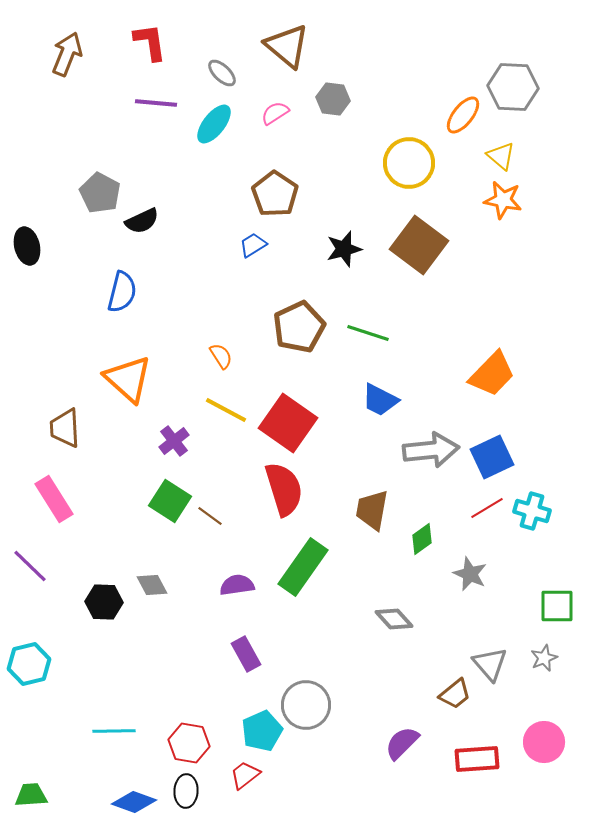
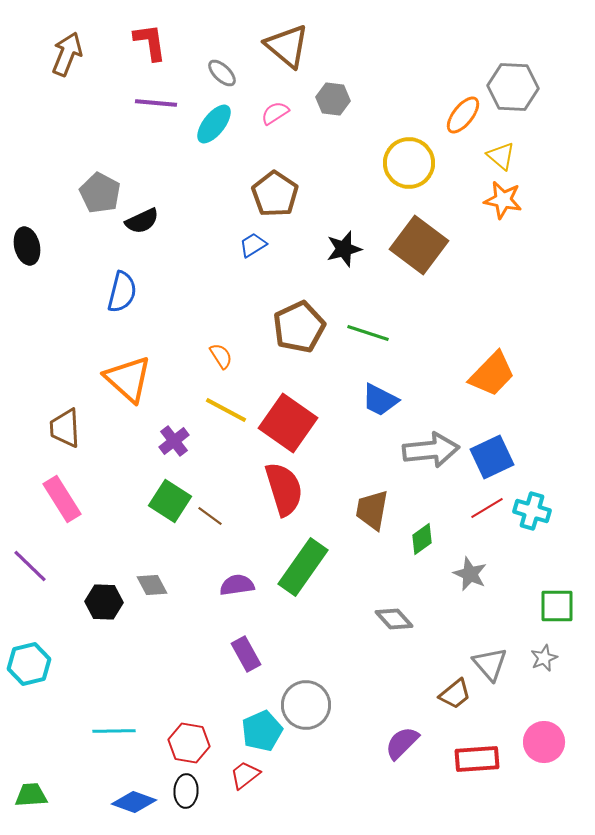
pink rectangle at (54, 499): moved 8 px right
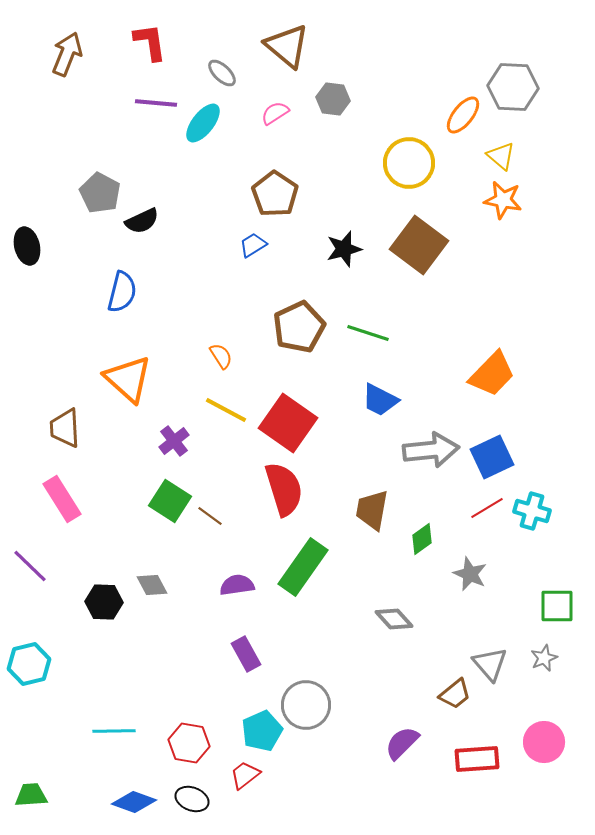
cyan ellipse at (214, 124): moved 11 px left, 1 px up
black ellipse at (186, 791): moved 6 px right, 8 px down; rotated 72 degrees counterclockwise
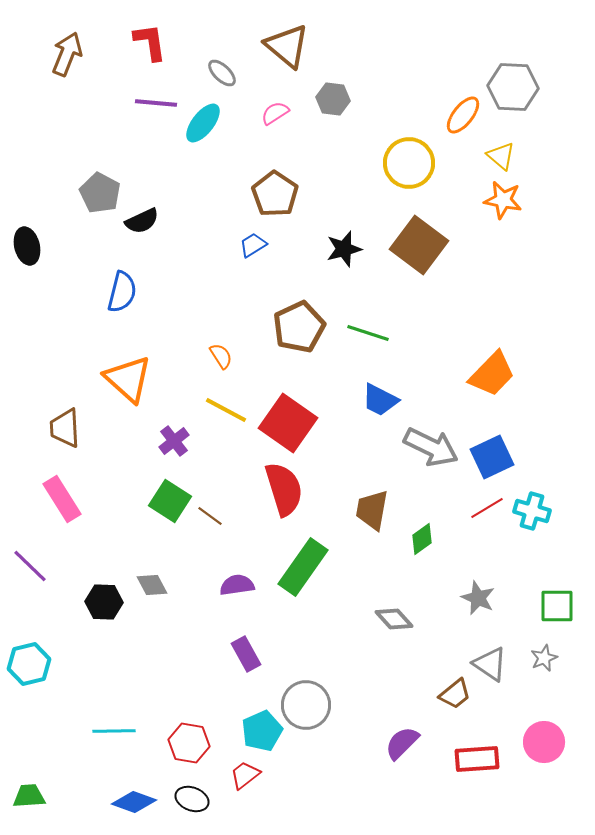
gray arrow at (431, 450): moved 3 px up; rotated 32 degrees clockwise
gray star at (470, 574): moved 8 px right, 24 px down
gray triangle at (490, 664): rotated 15 degrees counterclockwise
green trapezoid at (31, 795): moved 2 px left, 1 px down
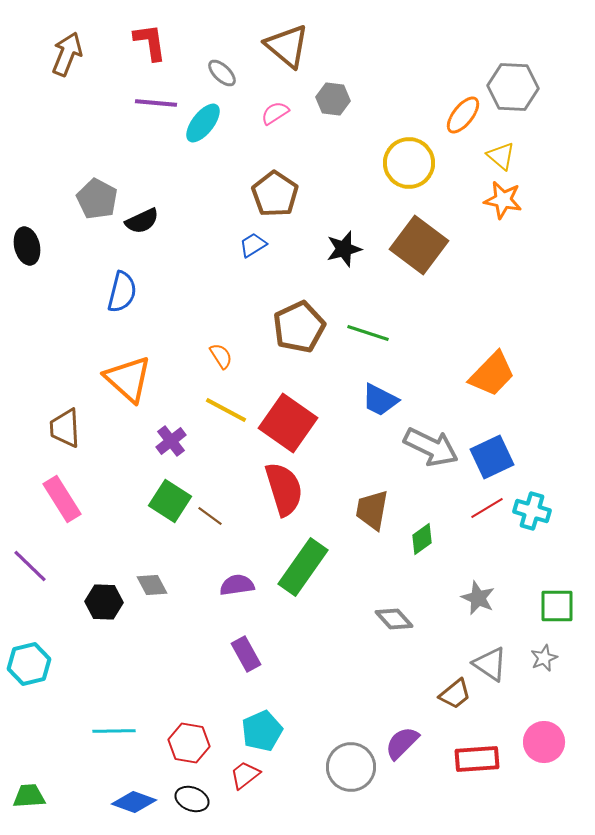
gray pentagon at (100, 193): moved 3 px left, 6 px down
purple cross at (174, 441): moved 3 px left
gray circle at (306, 705): moved 45 px right, 62 px down
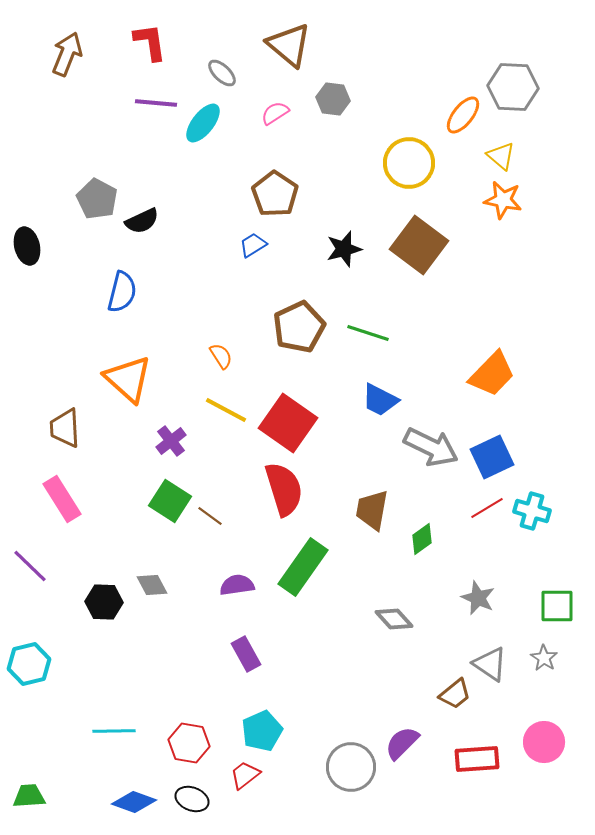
brown triangle at (287, 46): moved 2 px right, 1 px up
gray star at (544, 658): rotated 16 degrees counterclockwise
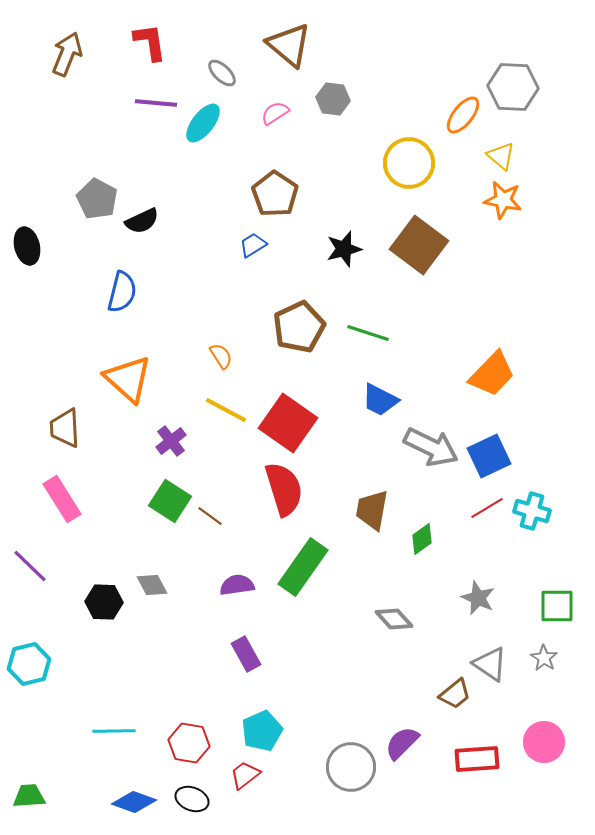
blue square at (492, 457): moved 3 px left, 1 px up
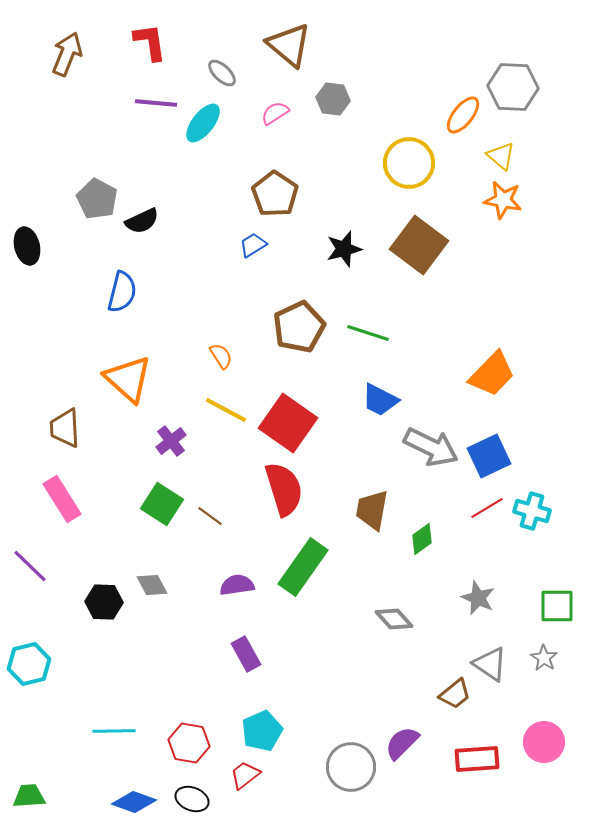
green square at (170, 501): moved 8 px left, 3 px down
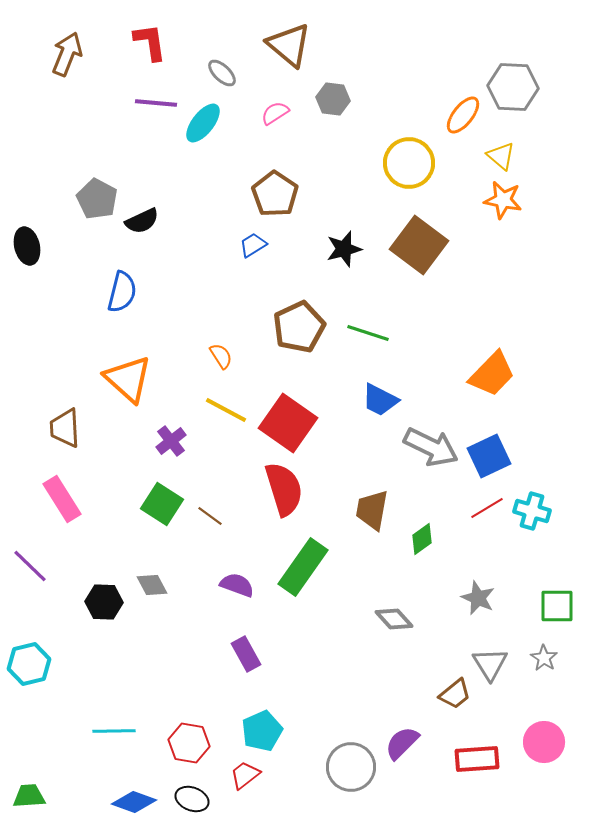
purple semicircle at (237, 585): rotated 28 degrees clockwise
gray triangle at (490, 664): rotated 24 degrees clockwise
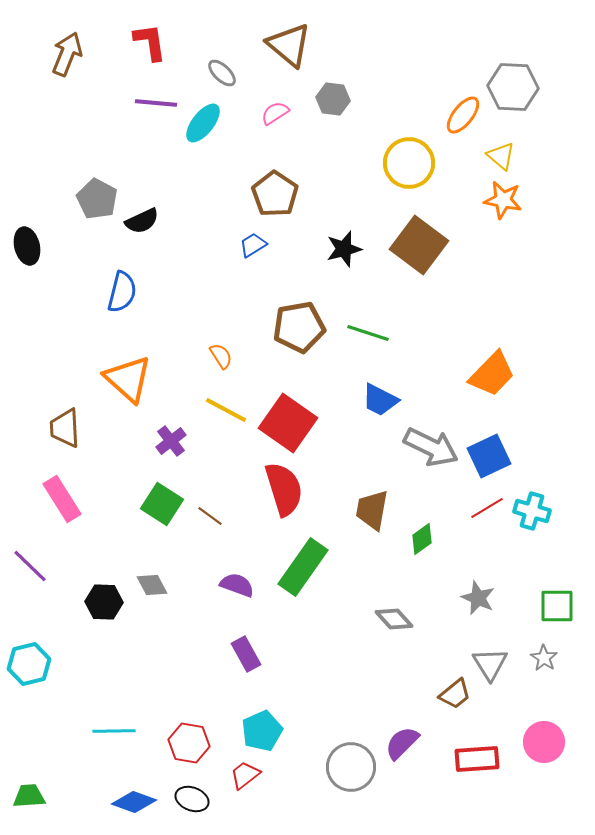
brown pentagon at (299, 327): rotated 15 degrees clockwise
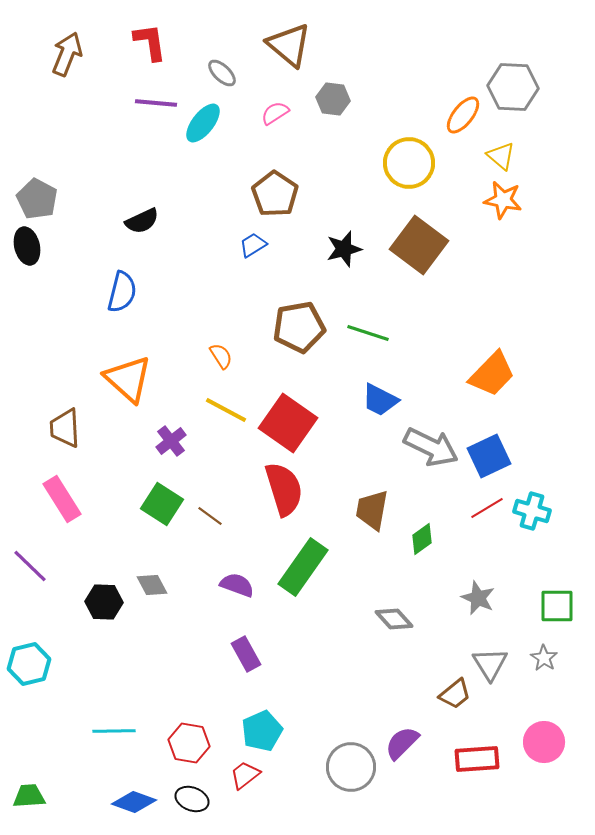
gray pentagon at (97, 199): moved 60 px left
